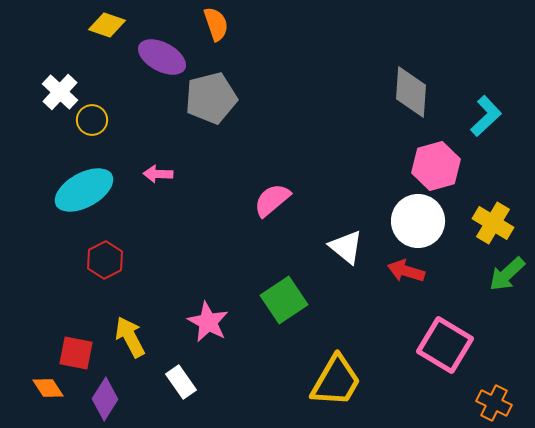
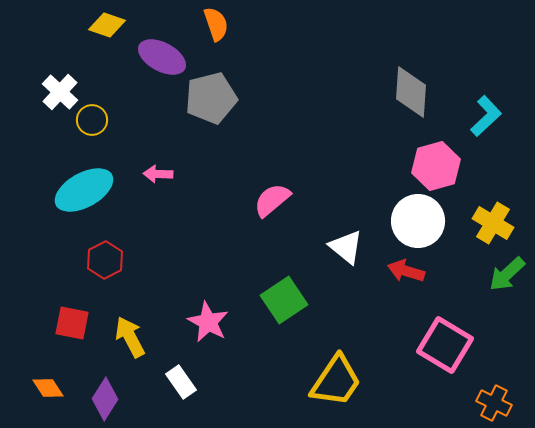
red square: moved 4 px left, 30 px up
yellow trapezoid: rotated 4 degrees clockwise
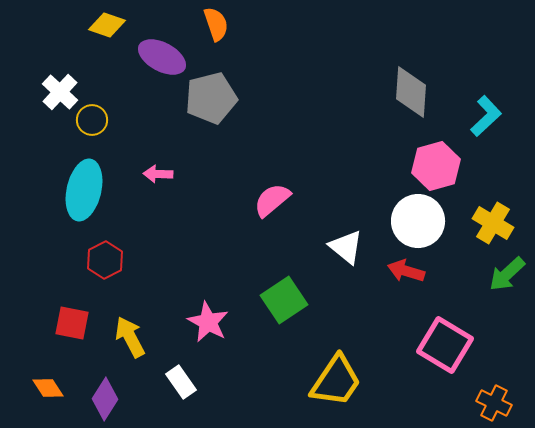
cyan ellipse: rotated 48 degrees counterclockwise
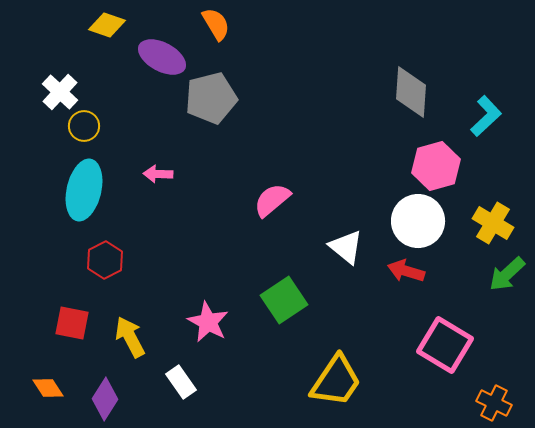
orange semicircle: rotated 12 degrees counterclockwise
yellow circle: moved 8 px left, 6 px down
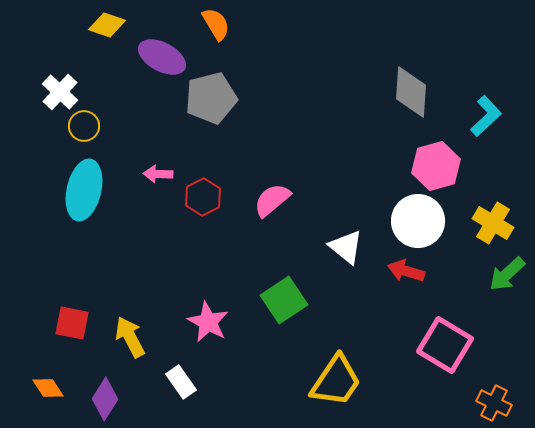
red hexagon: moved 98 px right, 63 px up
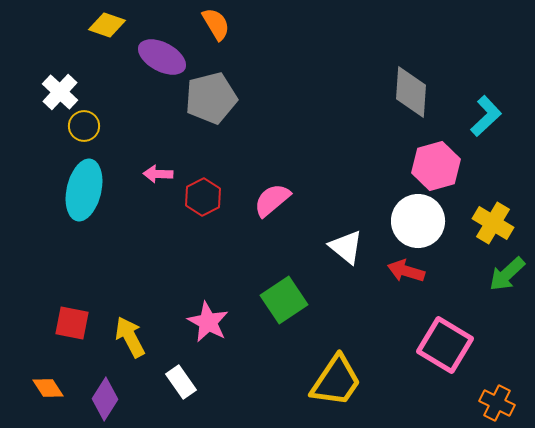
orange cross: moved 3 px right
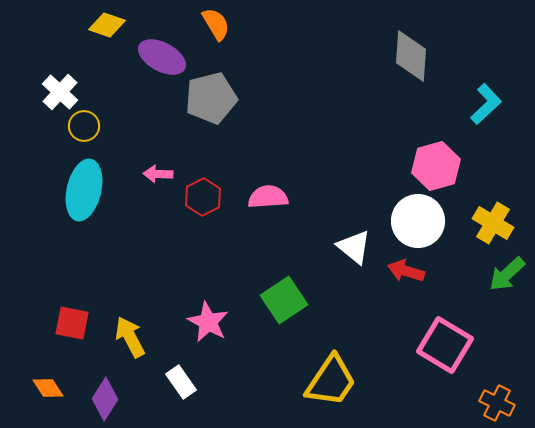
gray diamond: moved 36 px up
cyan L-shape: moved 12 px up
pink semicircle: moved 4 px left, 3 px up; rotated 36 degrees clockwise
white triangle: moved 8 px right
yellow trapezoid: moved 5 px left
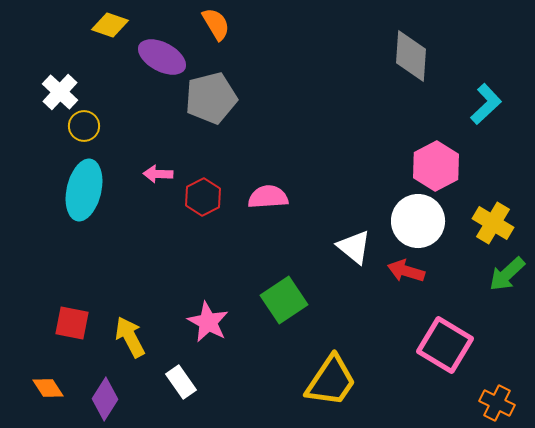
yellow diamond: moved 3 px right
pink hexagon: rotated 12 degrees counterclockwise
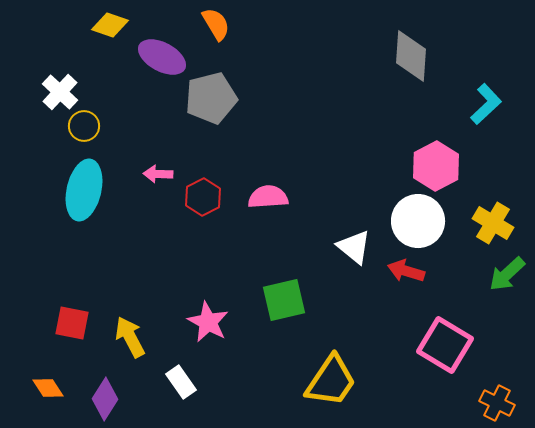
green square: rotated 21 degrees clockwise
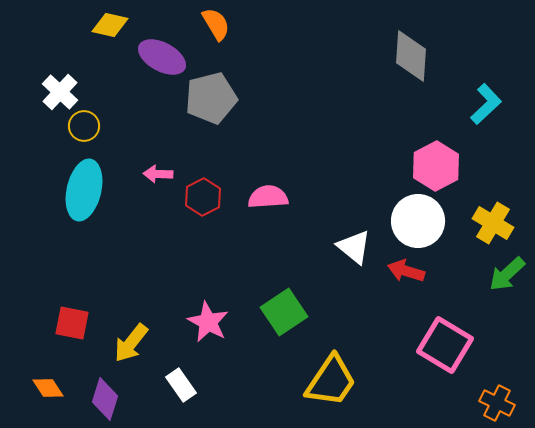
yellow diamond: rotated 6 degrees counterclockwise
green square: moved 12 px down; rotated 21 degrees counterclockwise
yellow arrow: moved 1 px right, 6 px down; rotated 114 degrees counterclockwise
white rectangle: moved 3 px down
purple diamond: rotated 15 degrees counterclockwise
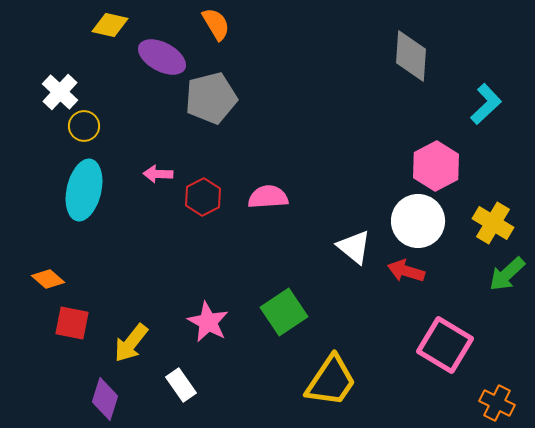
orange diamond: moved 109 px up; rotated 16 degrees counterclockwise
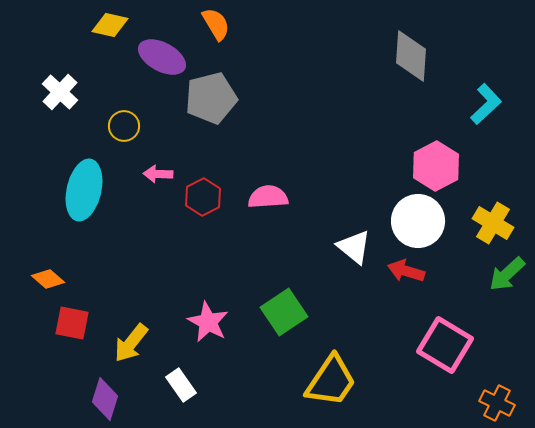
yellow circle: moved 40 px right
